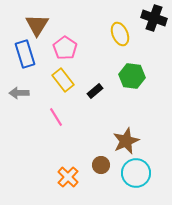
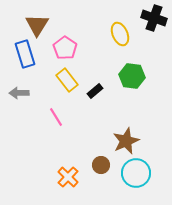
yellow rectangle: moved 4 px right
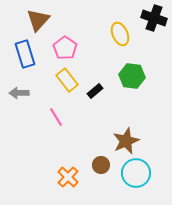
brown triangle: moved 1 px right, 5 px up; rotated 10 degrees clockwise
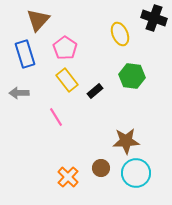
brown star: rotated 20 degrees clockwise
brown circle: moved 3 px down
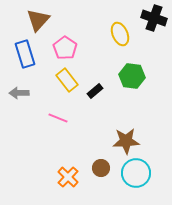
pink line: moved 2 px right, 1 px down; rotated 36 degrees counterclockwise
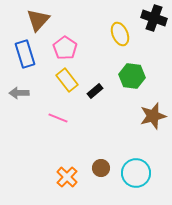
brown star: moved 27 px right, 25 px up; rotated 12 degrees counterclockwise
orange cross: moved 1 px left
